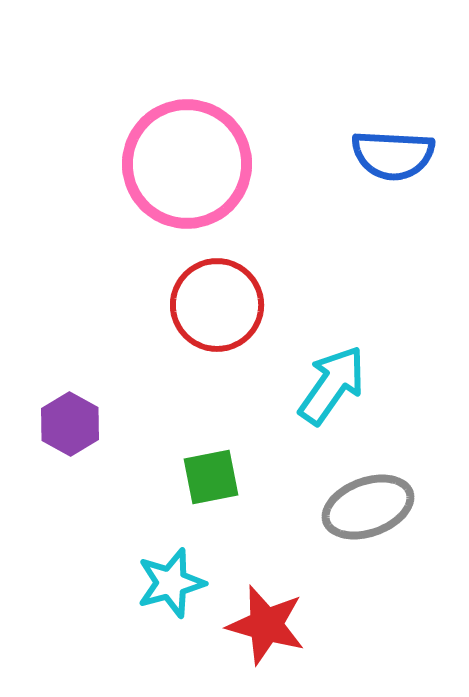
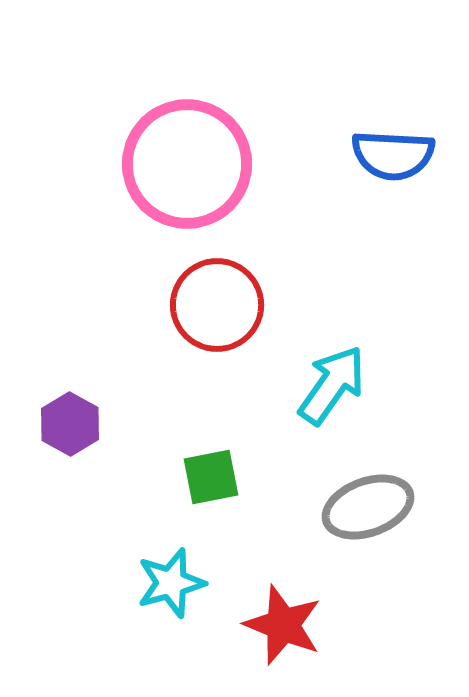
red star: moved 17 px right; rotated 6 degrees clockwise
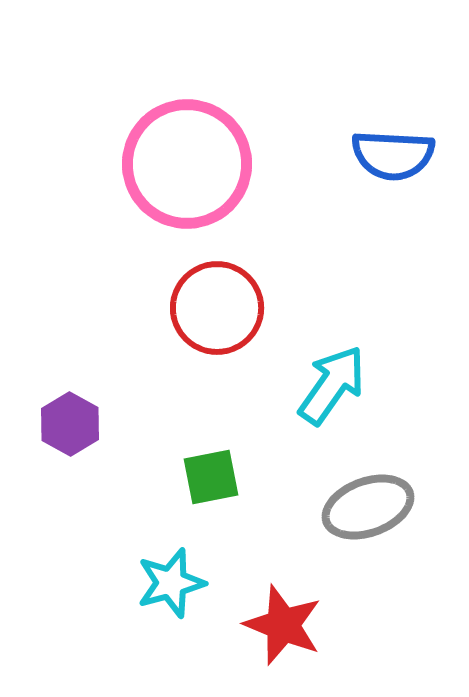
red circle: moved 3 px down
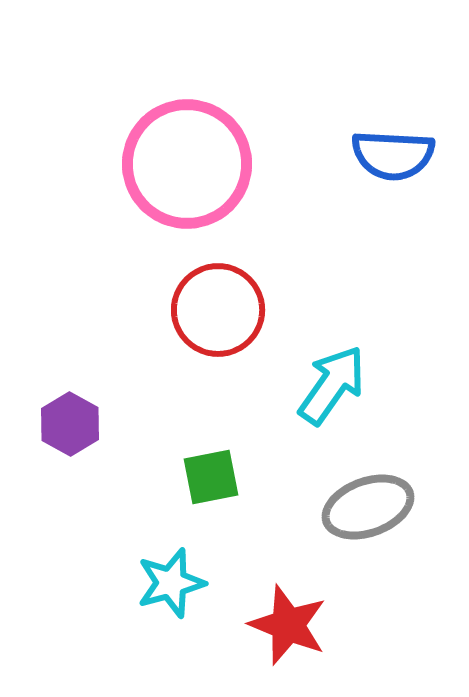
red circle: moved 1 px right, 2 px down
red star: moved 5 px right
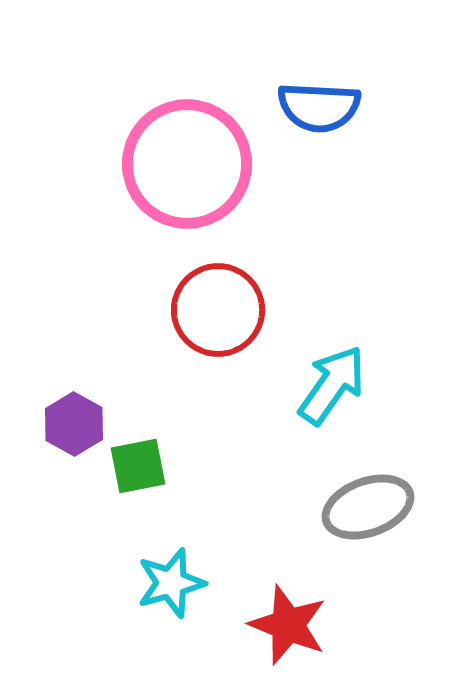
blue semicircle: moved 74 px left, 48 px up
purple hexagon: moved 4 px right
green square: moved 73 px left, 11 px up
